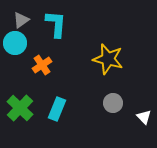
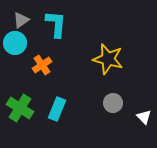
green cross: rotated 12 degrees counterclockwise
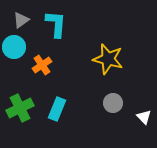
cyan circle: moved 1 px left, 4 px down
green cross: rotated 32 degrees clockwise
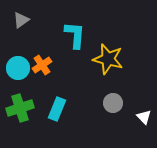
cyan L-shape: moved 19 px right, 11 px down
cyan circle: moved 4 px right, 21 px down
green cross: rotated 8 degrees clockwise
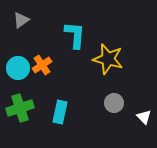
gray circle: moved 1 px right
cyan rectangle: moved 3 px right, 3 px down; rotated 10 degrees counterclockwise
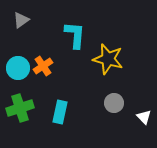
orange cross: moved 1 px right, 1 px down
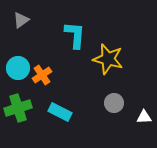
orange cross: moved 1 px left, 9 px down
green cross: moved 2 px left
cyan rectangle: rotated 75 degrees counterclockwise
white triangle: rotated 49 degrees counterclockwise
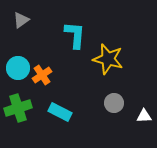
white triangle: moved 1 px up
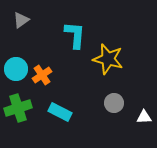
cyan circle: moved 2 px left, 1 px down
white triangle: moved 1 px down
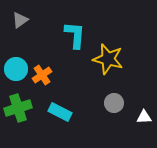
gray triangle: moved 1 px left
